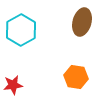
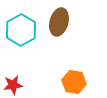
brown ellipse: moved 23 px left
orange hexagon: moved 2 px left, 5 px down
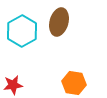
cyan hexagon: moved 1 px right, 1 px down
orange hexagon: moved 1 px down
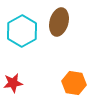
red star: moved 2 px up
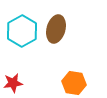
brown ellipse: moved 3 px left, 7 px down
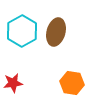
brown ellipse: moved 3 px down
orange hexagon: moved 2 px left
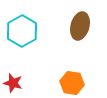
brown ellipse: moved 24 px right, 6 px up
red star: rotated 24 degrees clockwise
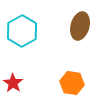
red star: rotated 18 degrees clockwise
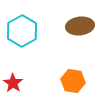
brown ellipse: rotated 68 degrees clockwise
orange hexagon: moved 1 px right, 2 px up
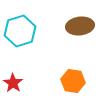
cyan hexagon: moved 2 px left; rotated 12 degrees clockwise
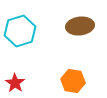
red star: moved 2 px right
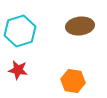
red star: moved 3 px right, 13 px up; rotated 24 degrees counterclockwise
